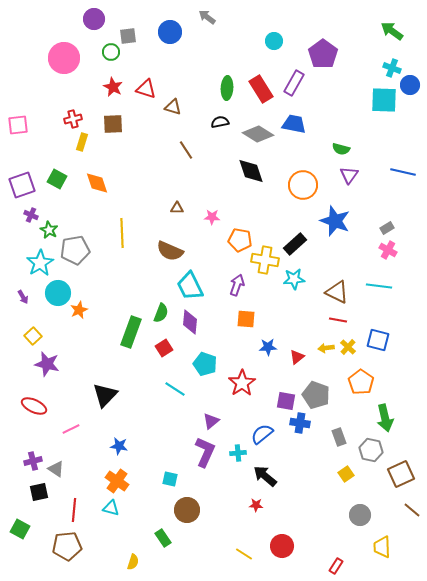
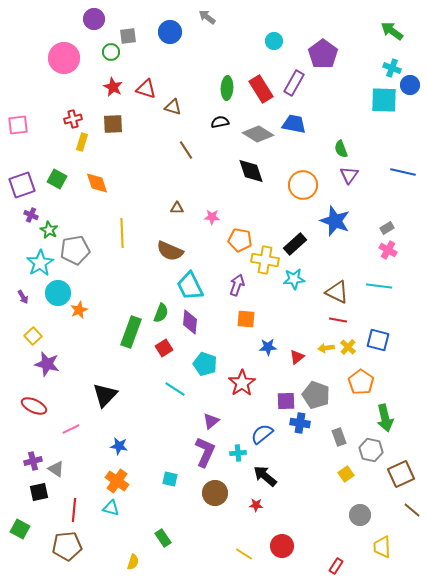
green semicircle at (341, 149): rotated 54 degrees clockwise
purple square at (286, 401): rotated 12 degrees counterclockwise
brown circle at (187, 510): moved 28 px right, 17 px up
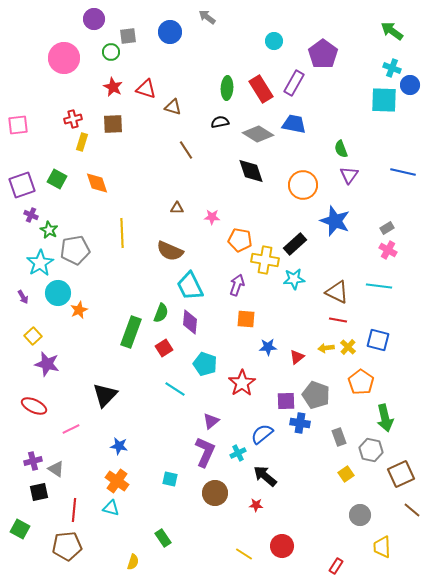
cyan cross at (238, 453): rotated 21 degrees counterclockwise
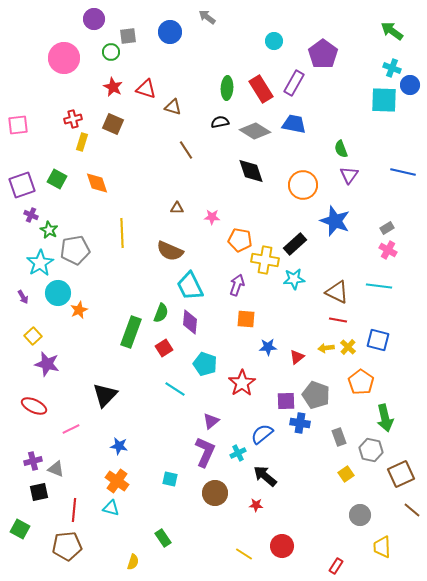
brown square at (113, 124): rotated 25 degrees clockwise
gray diamond at (258, 134): moved 3 px left, 3 px up
gray triangle at (56, 469): rotated 12 degrees counterclockwise
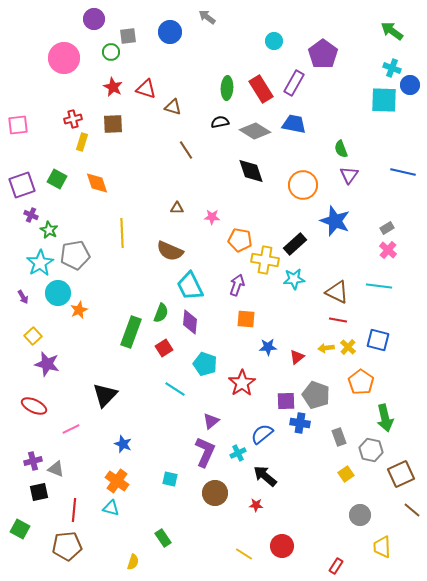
brown square at (113, 124): rotated 25 degrees counterclockwise
gray pentagon at (75, 250): moved 5 px down
pink cross at (388, 250): rotated 12 degrees clockwise
blue star at (119, 446): moved 4 px right, 2 px up; rotated 12 degrees clockwise
